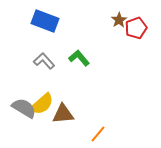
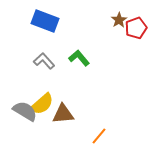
gray semicircle: moved 1 px right, 3 px down
orange line: moved 1 px right, 2 px down
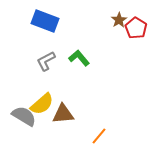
red pentagon: rotated 20 degrees counterclockwise
gray L-shape: moved 2 px right; rotated 75 degrees counterclockwise
gray semicircle: moved 1 px left, 5 px down
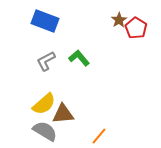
yellow semicircle: moved 2 px right
gray semicircle: moved 21 px right, 15 px down
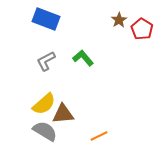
blue rectangle: moved 1 px right, 2 px up
red pentagon: moved 6 px right, 1 px down
green L-shape: moved 4 px right
orange line: rotated 24 degrees clockwise
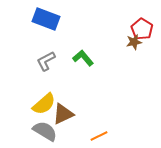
brown star: moved 15 px right, 22 px down; rotated 21 degrees clockwise
brown triangle: rotated 20 degrees counterclockwise
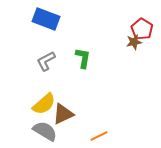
green L-shape: rotated 50 degrees clockwise
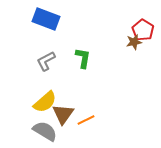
red pentagon: moved 1 px right, 1 px down
yellow semicircle: moved 1 px right, 2 px up
brown triangle: rotated 30 degrees counterclockwise
orange line: moved 13 px left, 16 px up
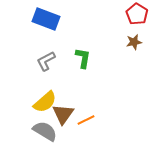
red pentagon: moved 6 px left, 16 px up
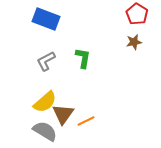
orange line: moved 1 px down
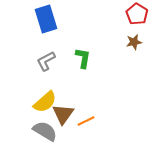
blue rectangle: rotated 52 degrees clockwise
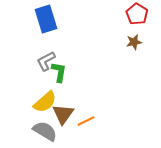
green L-shape: moved 24 px left, 14 px down
